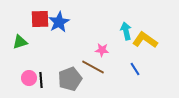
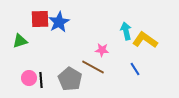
green triangle: moved 1 px up
gray pentagon: rotated 20 degrees counterclockwise
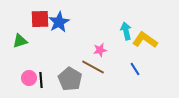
pink star: moved 2 px left; rotated 16 degrees counterclockwise
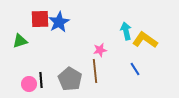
brown line: moved 2 px right, 4 px down; rotated 55 degrees clockwise
pink circle: moved 6 px down
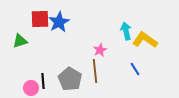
pink star: rotated 16 degrees counterclockwise
black line: moved 2 px right, 1 px down
pink circle: moved 2 px right, 4 px down
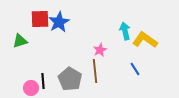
cyan arrow: moved 1 px left
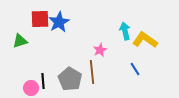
brown line: moved 3 px left, 1 px down
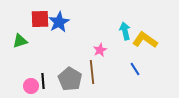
pink circle: moved 2 px up
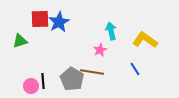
cyan arrow: moved 14 px left
brown line: rotated 75 degrees counterclockwise
gray pentagon: moved 2 px right
